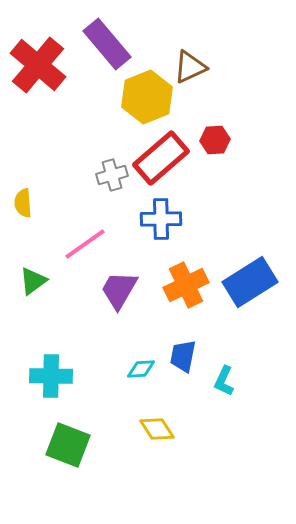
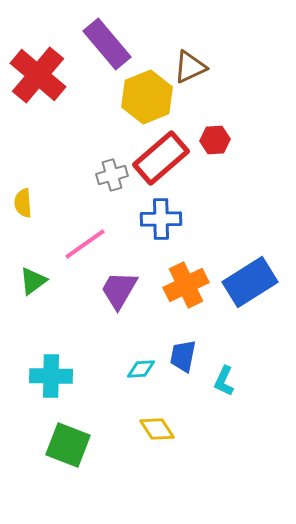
red cross: moved 10 px down
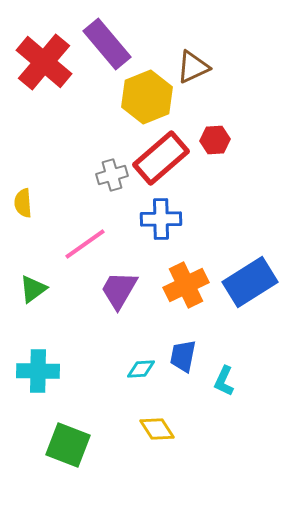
brown triangle: moved 3 px right
red cross: moved 6 px right, 13 px up
green triangle: moved 8 px down
cyan cross: moved 13 px left, 5 px up
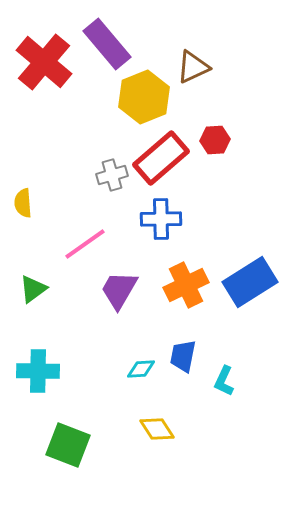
yellow hexagon: moved 3 px left
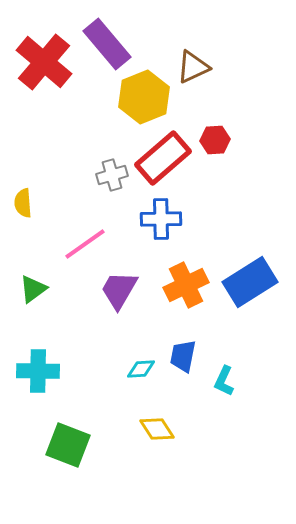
red rectangle: moved 2 px right
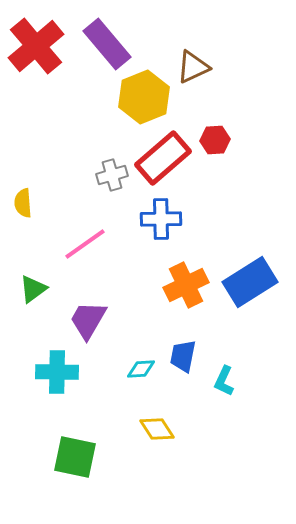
red cross: moved 8 px left, 16 px up; rotated 10 degrees clockwise
purple trapezoid: moved 31 px left, 30 px down
cyan cross: moved 19 px right, 1 px down
green square: moved 7 px right, 12 px down; rotated 9 degrees counterclockwise
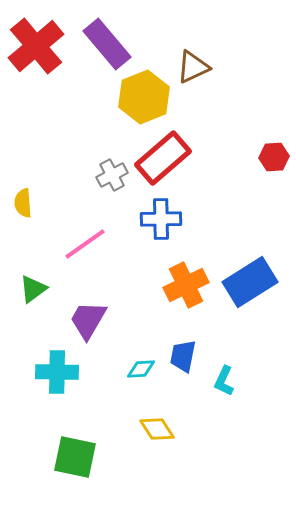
red hexagon: moved 59 px right, 17 px down
gray cross: rotated 12 degrees counterclockwise
